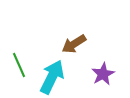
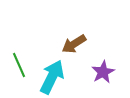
purple star: moved 2 px up
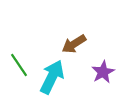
green line: rotated 10 degrees counterclockwise
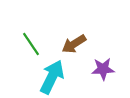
green line: moved 12 px right, 21 px up
purple star: moved 3 px up; rotated 25 degrees clockwise
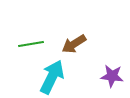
green line: rotated 65 degrees counterclockwise
purple star: moved 9 px right, 7 px down; rotated 10 degrees clockwise
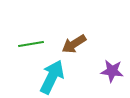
purple star: moved 5 px up
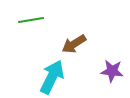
green line: moved 24 px up
